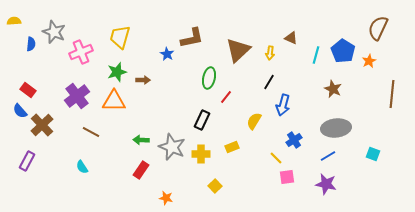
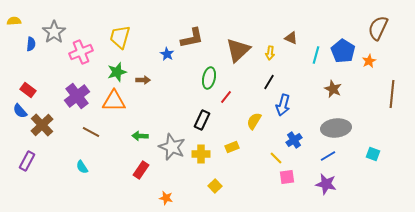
gray star at (54, 32): rotated 15 degrees clockwise
green arrow at (141, 140): moved 1 px left, 4 px up
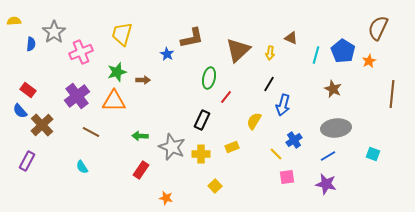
yellow trapezoid at (120, 37): moved 2 px right, 3 px up
black line at (269, 82): moved 2 px down
yellow line at (276, 158): moved 4 px up
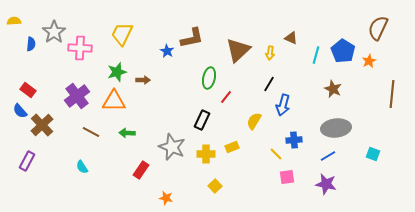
yellow trapezoid at (122, 34): rotated 10 degrees clockwise
pink cross at (81, 52): moved 1 px left, 4 px up; rotated 25 degrees clockwise
blue star at (167, 54): moved 3 px up
green arrow at (140, 136): moved 13 px left, 3 px up
blue cross at (294, 140): rotated 28 degrees clockwise
yellow cross at (201, 154): moved 5 px right
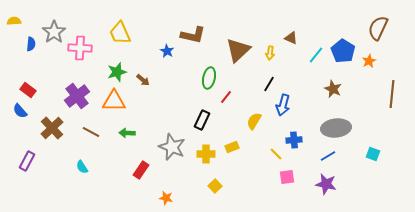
yellow trapezoid at (122, 34): moved 2 px left, 1 px up; rotated 50 degrees counterclockwise
brown L-shape at (192, 38): moved 1 px right, 3 px up; rotated 25 degrees clockwise
cyan line at (316, 55): rotated 24 degrees clockwise
brown arrow at (143, 80): rotated 40 degrees clockwise
brown cross at (42, 125): moved 10 px right, 3 px down
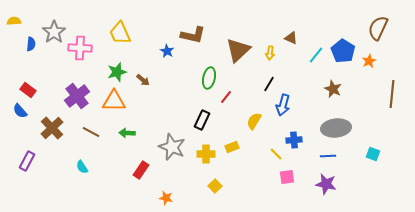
blue line at (328, 156): rotated 28 degrees clockwise
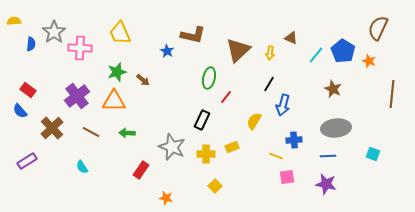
orange star at (369, 61): rotated 24 degrees counterclockwise
yellow line at (276, 154): moved 2 px down; rotated 24 degrees counterclockwise
purple rectangle at (27, 161): rotated 30 degrees clockwise
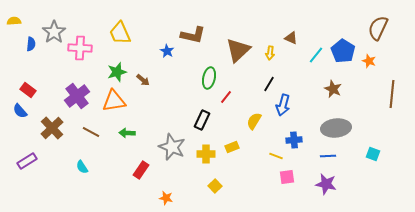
orange triangle at (114, 101): rotated 10 degrees counterclockwise
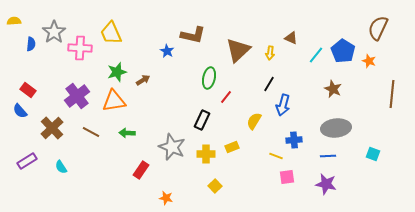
yellow trapezoid at (120, 33): moved 9 px left
brown arrow at (143, 80): rotated 72 degrees counterclockwise
cyan semicircle at (82, 167): moved 21 px left
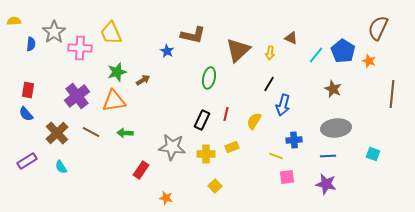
red rectangle at (28, 90): rotated 63 degrees clockwise
red line at (226, 97): moved 17 px down; rotated 24 degrees counterclockwise
blue semicircle at (20, 111): moved 6 px right, 3 px down
brown cross at (52, 128): moved 5 px right, 5 px down
green arrow at (127, 133): moved 2 px left
gray star at (172, 147): rotated 16 degrees counterclockwise
